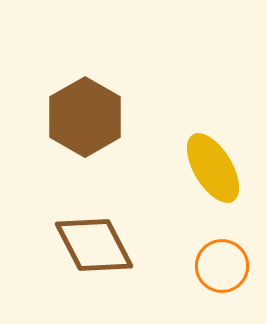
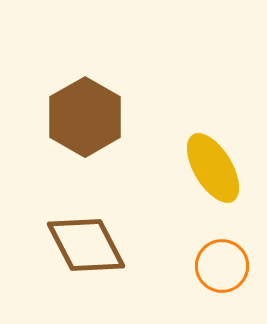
brown diamond: moved 8 px left
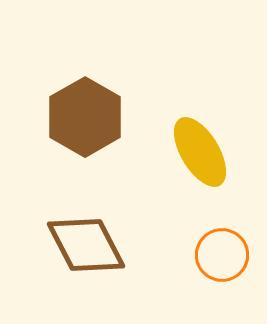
yellow ellipse: moved 13 px left, 16 px up
orange circle: moved 11 px up
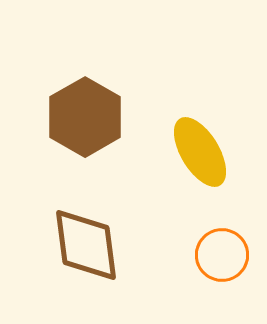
brown diamond: rotated 20 degrees clockwise
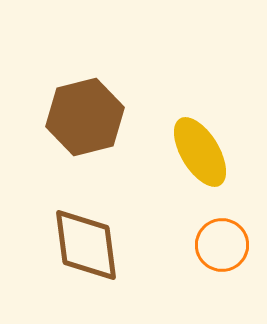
brown hexagon: rotated 16 degrees clockwise
orange circle: moved 10 px up
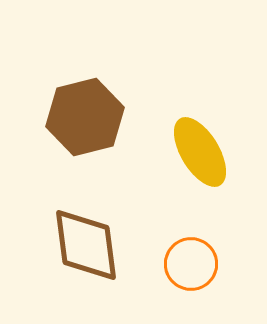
orange circle: moved 31 px left, 19 px down
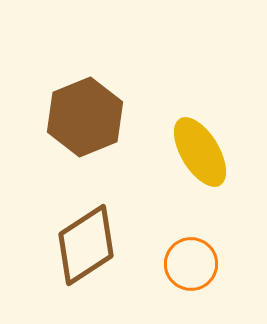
brown hexagon: rotated 8 degrees counterclockwise
brown diamond: rotated 64 degrees clockwise
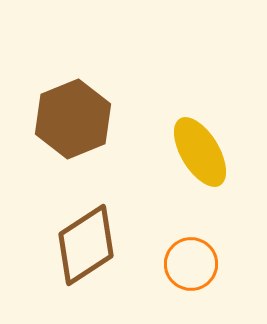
brown hexagon: moved 12 px left, 2 px down
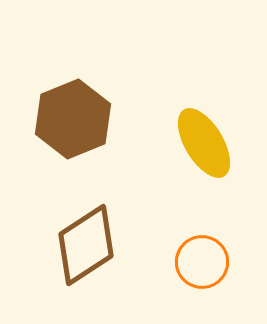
yellow ellipse: moved 4 px right, 9 px up
orange circle: moved 11 px right, 2 px up
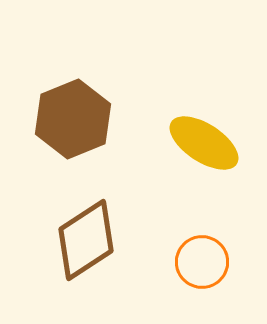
yellow ellipse: rotated 26 degrees counterclockwise
brown diamond: moved 5 px up
